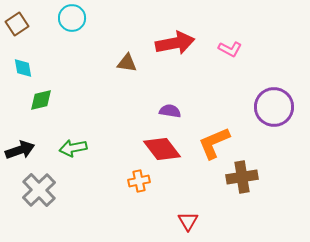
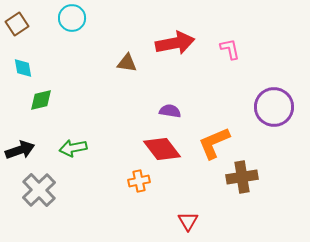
pink L-shape: rotated 130 degrees counterclockwise
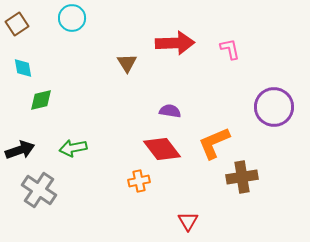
red arrow: rotated 9 degrees clockwise
brown triangle: rotated 50 degrees clockwise
gray cross: rotated 12 degrees counterclockwise
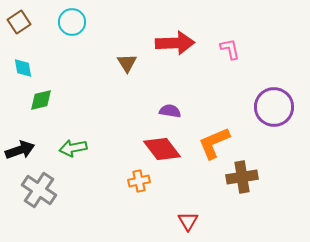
cyan circle: moved 4 px down
brown square: moved 2 px right, 2 px up
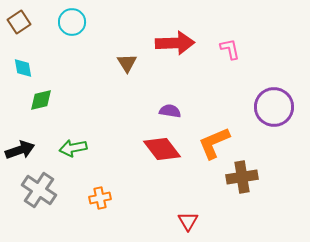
orange cross: moved 39 px left, 17 px down
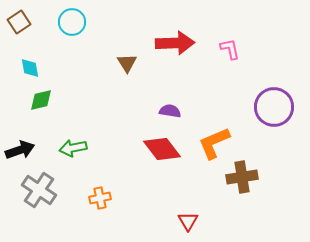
cyan diamond: moved 7 px right
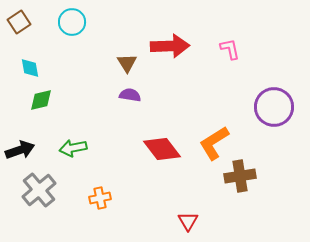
red arrow: moved 5 px left, 3 px down
purple semicircle: moved 40 px left, 16 px up
orange L-shape: rotated 9 degrees counterclockwise
brown cross: moved 2 px left, 1 px up
gray cross: rotated 16 degrees clockwise
